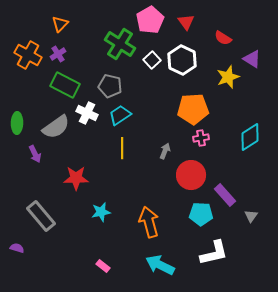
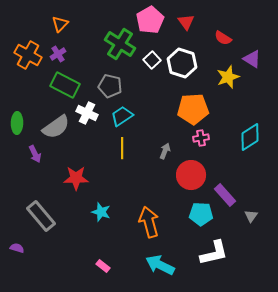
white hexagon: moved 3 px down; rotated 8 degrees counterclockwise
cyan trapezoid: moved 2 px right, 1 px down
cyan star: rotated 30 degrees clockwise
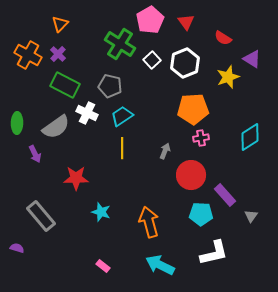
purple cross: rotated 14 degrees counterclockwise
white hexagon: moved 3 px right; rotated 20 degrees clockwise
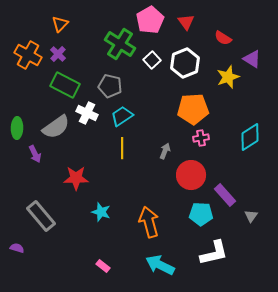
green ellipse: moved 5 px down
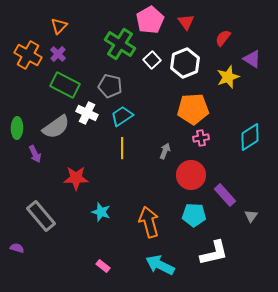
orange triangle: moved 1 px left, 2 px down
red semicircle: rotated 96 degrees clockwise
cyan pentagon: moved 7 px left, 1 px down
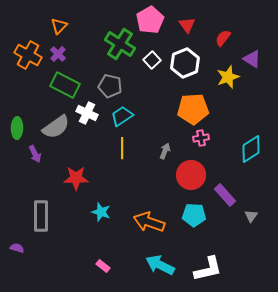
red triangle: moved 1 px right, 3 px down
cyan diamond: moved 1 px right, 12 px down
gray rectangle: rotated 40 degrees clockwise
orange arrow: rotated 56 degrees counterclockwise
white L-shape: moved 6 px left, 16 px down
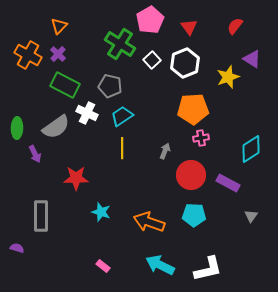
red triangle: moved 2 px right, 2 px down
red semicircle: moved 12 px right, 12 px up
purple rectangle: moved 3 px right, 12 px up; rotated 20 degrees counterclockwise
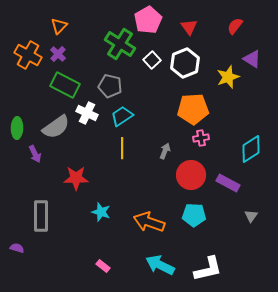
pink pentagon: moved 2 px left
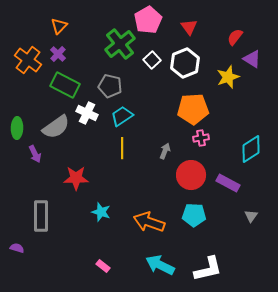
red semicircle: moved 11 px down
green cross: rotated 20 degrees clockwise
orange cross: moved 5 px down; rotated 8 degrees clockwise
